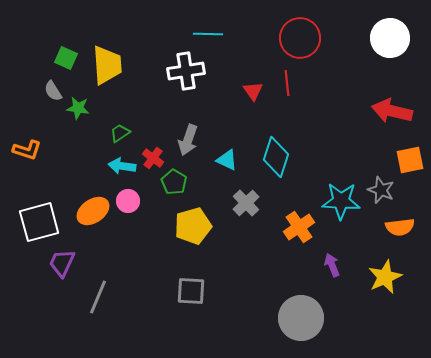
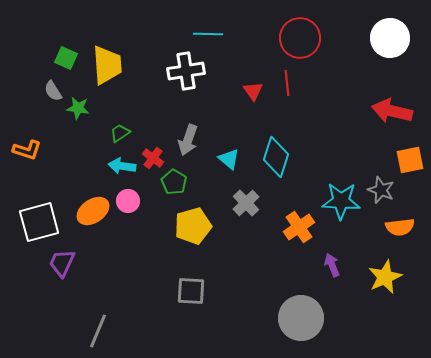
cyan triangle: moved 2 px right, 1 px up; rotated 15 degrees clockwise
gray line: moved 34 px down
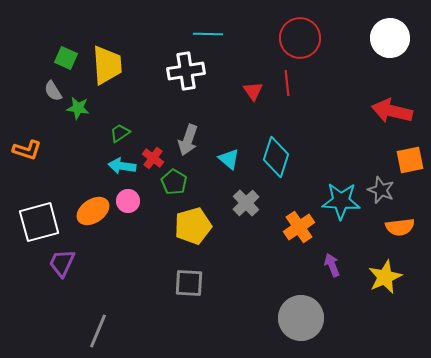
gray square: moved 2 px left, 8 px up
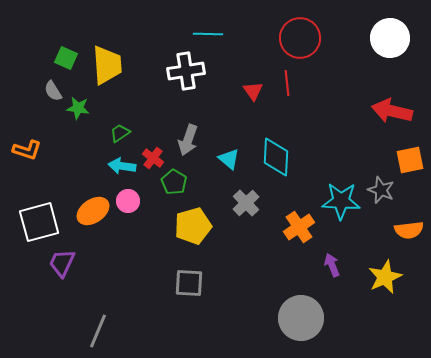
cyan diamond: rotated 15 degrees counterclockwise
orange semicircle: moved 9 px right, 3 px down
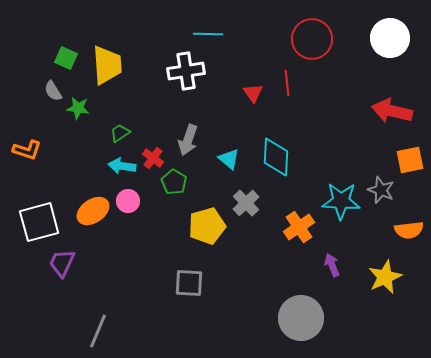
red circle: moved 12 px right, 1 px down
red triangle: moved 2 px down
yellow pentagon: moved 14 px right
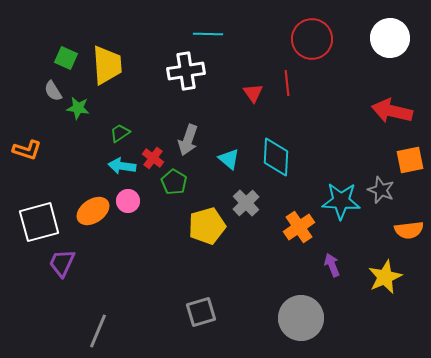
gray square: moved 12 px right, 29 px down; rotated 20 degrees counterclockwise
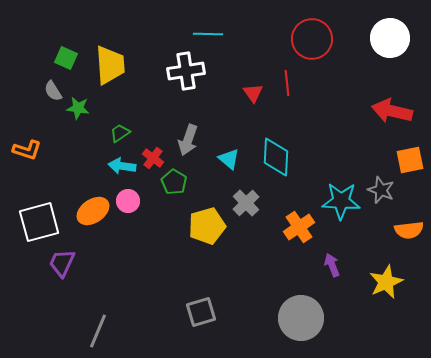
yellow trapezoid: moved 3 px right
yellow star: moved 1 px right, 5 px down
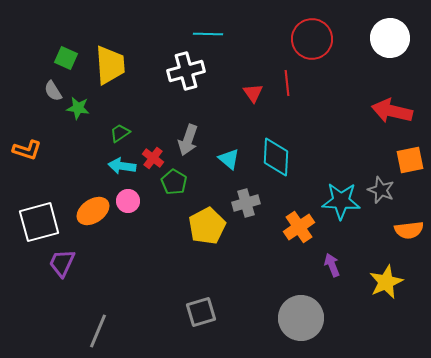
white cross: rotated 6 degrees counterclockwise
gray cross: rotated 28 degrees clockwise
yellow pentagon: rotated 12 degrees counterclockwise
